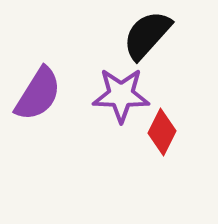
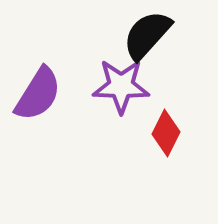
purple star: moved 9 px up
red diamond: moved 4 px right, 1 px down
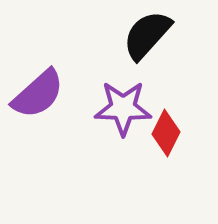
purple star: moved 2 px right, 22 px down
purple semicircle: rotated 16 degrees clockwise
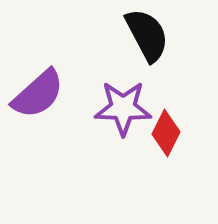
black semicircle: rotated 110 degrees clockwise
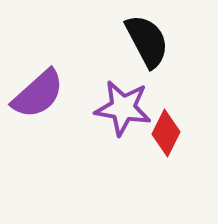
black semicircle: moved 6 px down
purple star: rotated 8 degrees clockwise
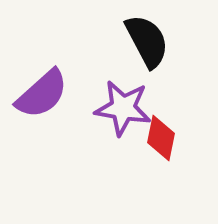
purple semicircle: moved 4 px right
red diamond: moved 5 px left, 5 px down; rotated 15 degrees counterclockwise
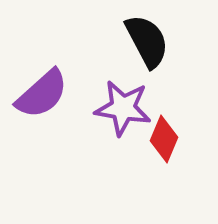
red diamond: moved 3 px right, 1 px down; rotated 12 degrees clockwise
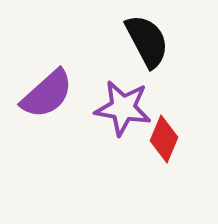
purple semicircle: moved 5 px right
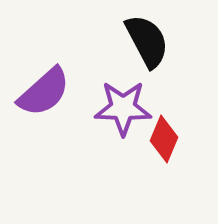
purple semicircle: moved 3 px left, 2 px up
purple star: rotated 8 degrees counterclockwise
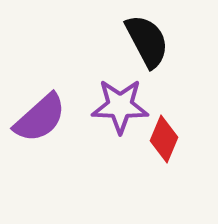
purple semicircle: moved 4 px left, 26 px down
purple star: moved 3 px left, 2 px up
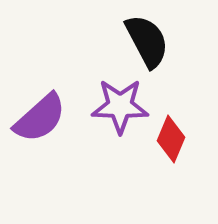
red diamond: moved 7 px right
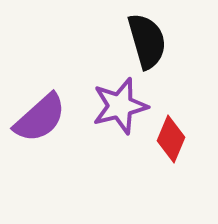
black semicircle: rotated 12 degrees clockwise
purple star: rotated 16 degrees counterclockwise
